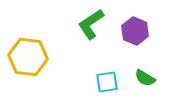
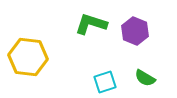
green L-shape: rotated 52 degrees clockwise
cyan square: moved 2 px left; rotated 10 degrees counterclockwise
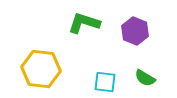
green L-shape: moved 7 px left, 1 px up
yellow hexagon: moved 13 px right, 12 px down
cyan square: rotated 25 degrees clockwise
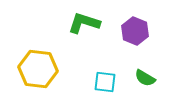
yellow hexagon: moved 3 px left
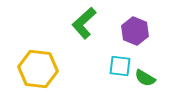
green L-shape: rotated 60 degrees counterclockwise
cyan square: moved 15 px right, 16 px up
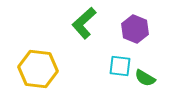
purple hexagon: moved 2 px up
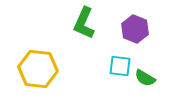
green L-shape: rotated 24 degrees counterclockwise
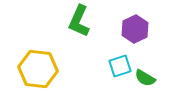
green L-shape: moved 5 px left, 2 px up
purple hexagon: rotated 12 degrees clockwise
cyan square: rotated 25 degrees counterclockwise
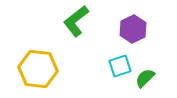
green L-shape: moved 3 px left; rotated 28 degrees clockwise
purple hexagon: moved 2 px left
green semicircle: rotated 105 degrees clockwise
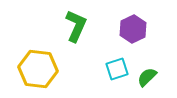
green L-shape: moved 5 px down; rotated 152 degrees clockwise
cyan square: moved 3 px left, 3 px down
green semicircle: moved 2 px right, 1 px up
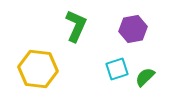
purple hexagon: rotated 16 degrees clockwise
green semicircle: moved 2 px left
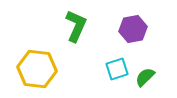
yellow hexagon: moved 1 px left
